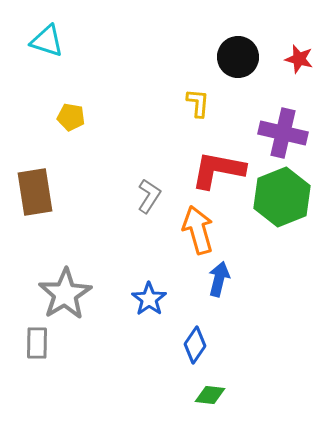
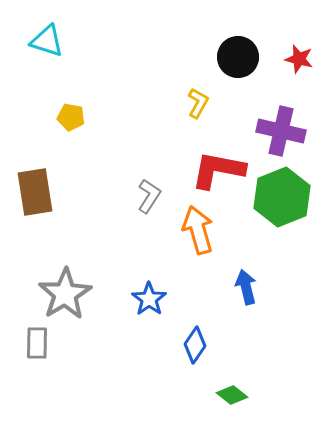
yellow L-shape: rotated 24 degrees clockwise
purple cross: moved 2 px left, 2 px up
blue arrow: moved 27 px right, 8 px down; rotated 28 degrees counterclockwise
green diamond: moved 22 px right; rotated 32 degrees clockwise
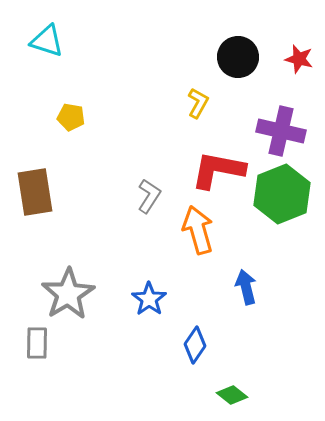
green hexagon: moved 3 px up
gray star: moved 3 px right
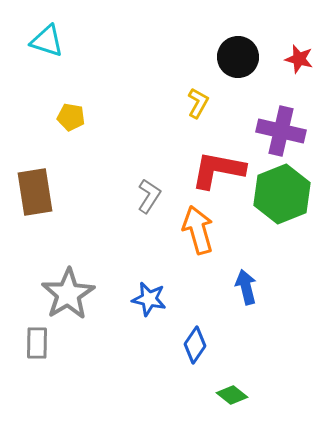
blue star: rotated 24 degrees counterclockwise
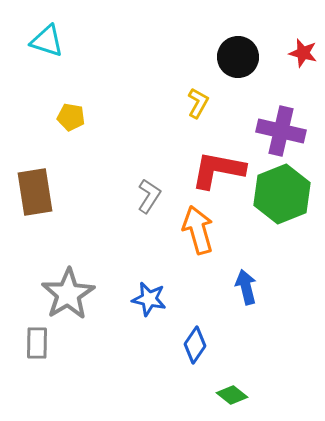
red star: moved 4 px right, 6 px up
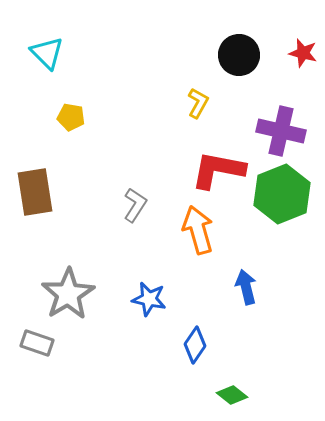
cyan triangle: moved 12 px down; rotated 27 degrees clockwise
black circle: moved 1 px right, 2 px up
gray L-shape: moved 14 px left, 9 px down
gray rectangle: rotated 72 degrees counterclockwise
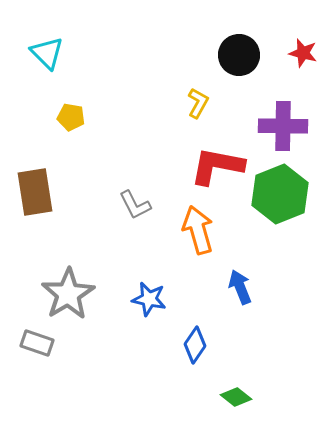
purple cross: moved 2 px right, 5 px up; rotated 12 degrees counterclockwise
red L-shape: moved 1 px left, 4 px up
green hexagon: moved 2 px left
gray L-shape: rotated 120 degrees clockwise
blue arrow: moved 6 px left; rotated 8 degrees counterclockwise
green diamond: moved 4 px right, 2 px down
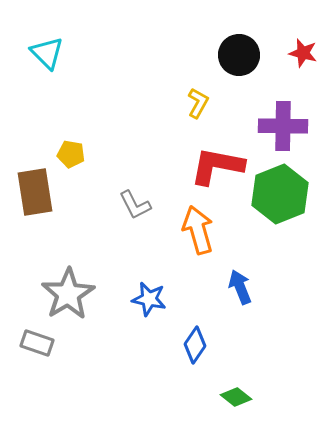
yellow pentagon: moved 37 px down
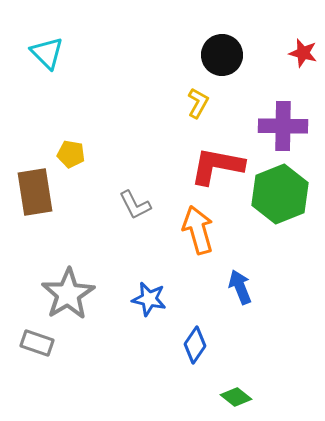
black circle: moved 17 px left
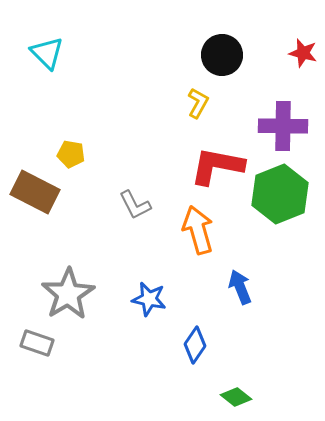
brown rectangle: rotated 54 degrees counterclockwise
